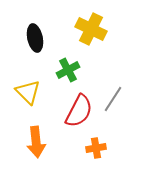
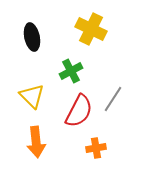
black ellipse: moved 3 px left, 1 px up
green cross: moved 3 px right, 1 px down
yellow triangle: moved 4 px right, 4 px down
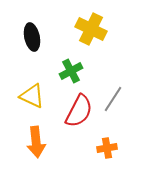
yellow triangle: rotated 20 degrees counterclockwise
orange cross: moved 11 px right
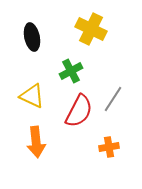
orange cross: moved 2 px right, 1 px up
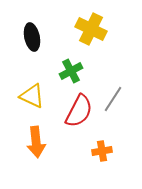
orange cross: moved 7 px left, 4 px down
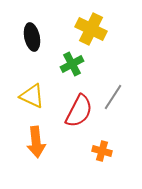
green cross: moved 1 px right, 7 px up
gray line: moved 2 px up
orange cross: rotated 24 degrees clockwise
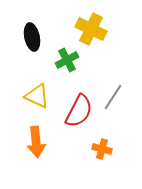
green cross: moved 5 px left, 4 px up
yellow triangle: moved 5 px right
orange cross: moved 2 px up
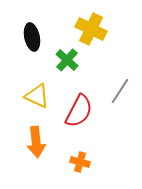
green cross: rotated 20 degrees counterclockwise
gray line: moved 7 px right, 6 px up
orange cross: moved 22 px left, 13 px down
